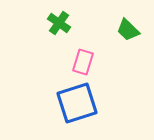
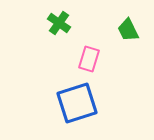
green trapezoid: rotated 20 degrees clockwise
pink rectangle: moved 6 px right, 3 px up
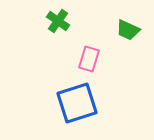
green cross: moved 1 px left, 2 px up
green trapezoid: rotated 40 degrees counterclockwise
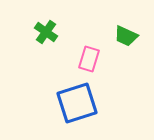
green cross: moved 12 px left, 11 px down
green trapezoid: moved 2 px left, 6 px down
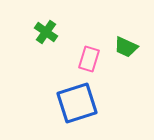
green trapezoid: moved 11 px down
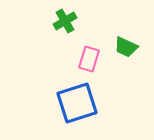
green cross: moved 19 px right, 11 px up; rotated 25 degrees clockwise
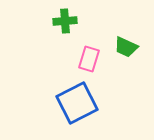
green cross: rotated 25 degrees clockwise
blue square: rotated 9 degrees counterclockwise
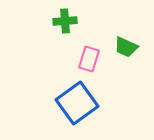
blue square: rotated 9 degrees counterclockwise
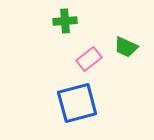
pink rectangle: rotated 35 degrees clockwise
blue square: rotated 21 degrees clockwise
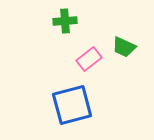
green trapezoid: moved 2 px left
blue square: moved 5 px left, 2 px down
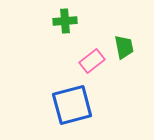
green trapezoid: rotated 125 degrees counterclockwise
pink rectangle: moved 3 px right, 2 px down
